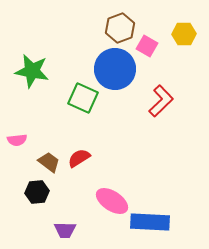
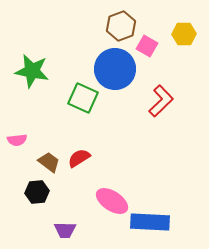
brown hexagon: moved 1 px right, 2 px up
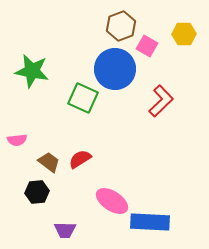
red semicircle: moved 1 px right, 1 px down
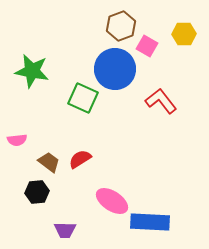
red L-shape: rotated 84 degrees counterclockwise
